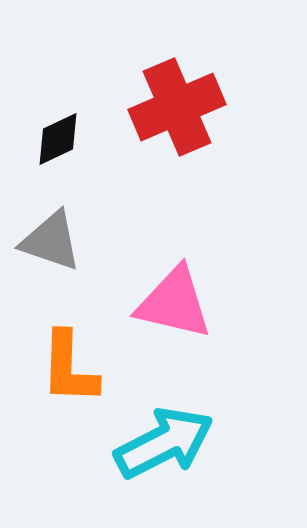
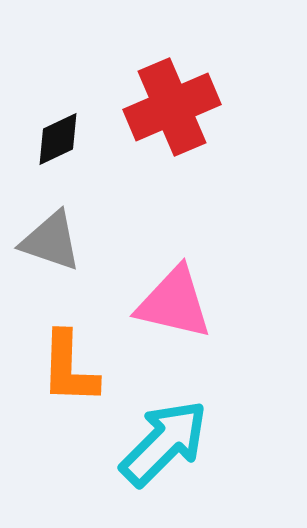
red cross: moved 5 px left
cyan arrow: rotated 18 degrees counterclockwise
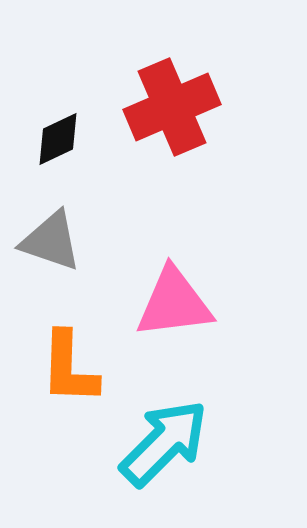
pink triangle: rotated 20 degrees counterclockwise
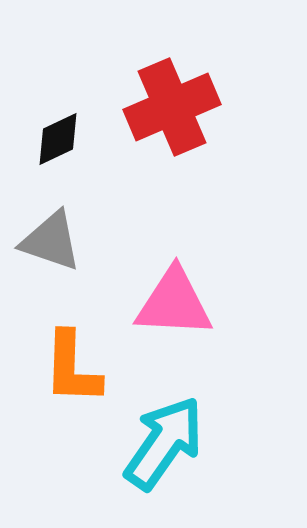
pink triangle: rotated 10 degrees clockwise
orange L-shape: moved 3 px right
cyan arrow: rotated 10 degrees counterclockwise
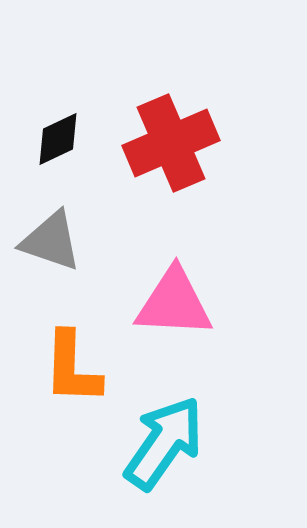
red cross: moved 1 px left, 36 px down
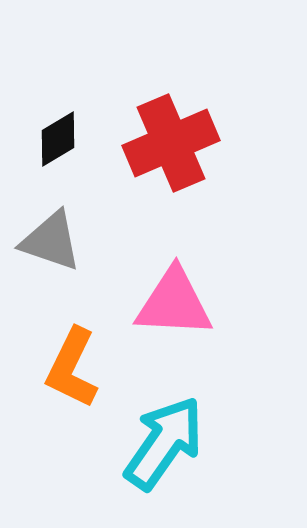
black diamond: rotated 6 degrees counterclockwise
orange L-shape: rotated 24 degrees clockwise
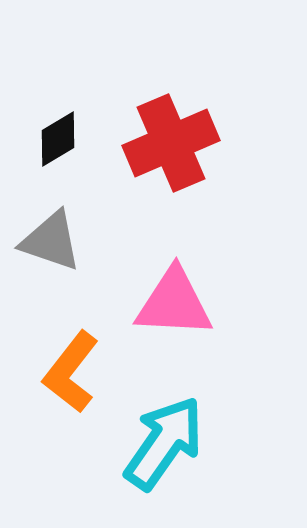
orange L-shape: moved 1 px left, 4 px down; rotated 12 degrees clockwise
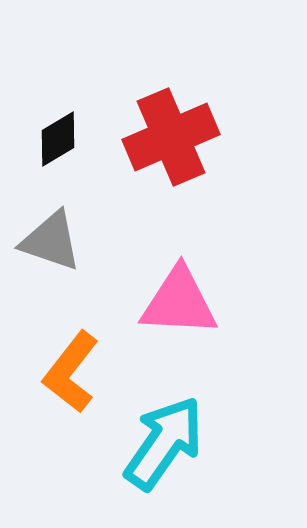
red cross: moved 6 px up
pink triangle: moved 5 px right, 1 px up
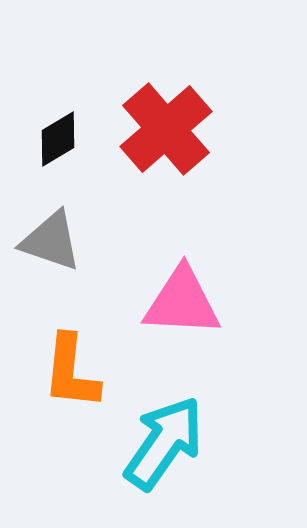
red cross: moved 5 px left, 8 px up; rotated 18 degrees counterclockwise
pink triangle: moved 3 px right
orange L-shape: rotated 32 degrees counterclockwise
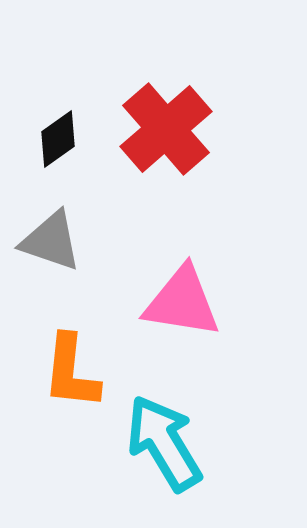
black diamond: rotated 4 degrees counterclockwise
pink triangle: rotated 6 degrees clockwise
cyan arrow: rotated 66 degrees counterclockwise
